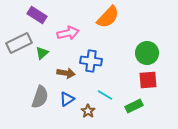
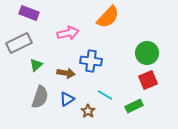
purple rectangle: moved 8 px left, 2 px up; rotated 12 degrees counterclockwise
green triangle: moved 6 px left, 12 px down
red square: rotated 18 degrees counterclockwise
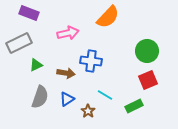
green circle: moved 2 px up
green triangle: rotated 16 degrees clockwise
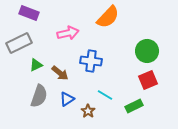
brown arrow: moved 6 px left; rotated 30 degrees clockwise
gray semicircle: moved 1 px left, 1 px up
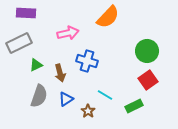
purple rectangle: moved 3 px left; rotated 18 degrees counterclockwise
blue cross: moved 4 px left; rotated 10 degrees clockwise
brown arrow: rotated 36 degrees clockwise
red square: rotated 12 degrees counterclockwise
blue triangle: moved 1 px left
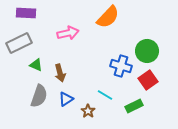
blue cross: moved 34 px right, 5 px down
green triangle: rotated 48 degrees clockwise
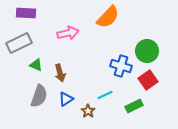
cyan line: rotated 56 degrees counterclockwise
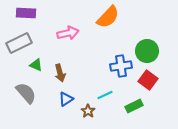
blue cross: rotated 25 degrees counterclockwise
red square: rotated 18 degrees counterclockwise
gray semicircle: moved 13 px left, 3 px up; rotated 60 degrees counterclockwise
